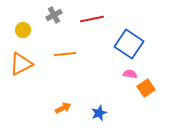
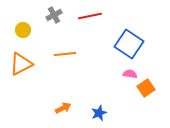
red line: moved 2 px left, 3 px up
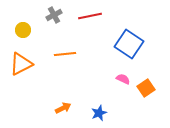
pink semicircle: moved 7 px left, 5 px down; rotated 16 degrees clockwise
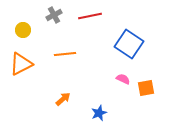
orange square: rotated 24 degrees clockwise
orange arrow: moved 9 px up; rotated 14 degrees counterclockwise
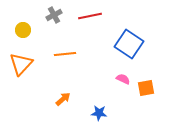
orange triangle: rotated 20 degrees counterclockwise
blue star: rotated 28 degrees clockwise
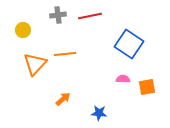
gray cross: moved 4 px right; rotated 21 degrees clockwise
orange triangle: moved 14 px right
pink semicircle: rotated 24 degrees counterclockwise
orange square: moved 1 px right, 1 px up
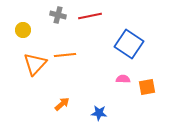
gray cross: rotated 21 degrees clockwise
orange line: moved 1 px down
orange arrow: moved 1 px left, 5 px down
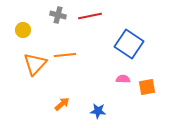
blue star: moved 1 px left, 2 px up
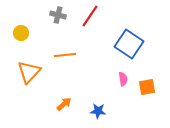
red line: rotated 45 degrees counterclockwise
yellow circle: moved 2 px left, 3 px down
orange triangle: moved 6 px left, 8 px down
pink semicircle: rotated 80 degrees clockwise
orange arrow: moved 2 px right
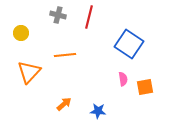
red line: moved 1 px left, 1 px down; rotated 20 degrees counterclockwise
orange square: moved 2 px left
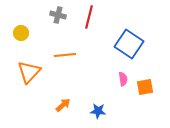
orange arrow: moved 1 px left, 1 px down
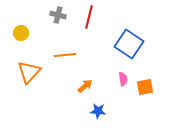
orange arrow: moved 22 px right, 19 px up
